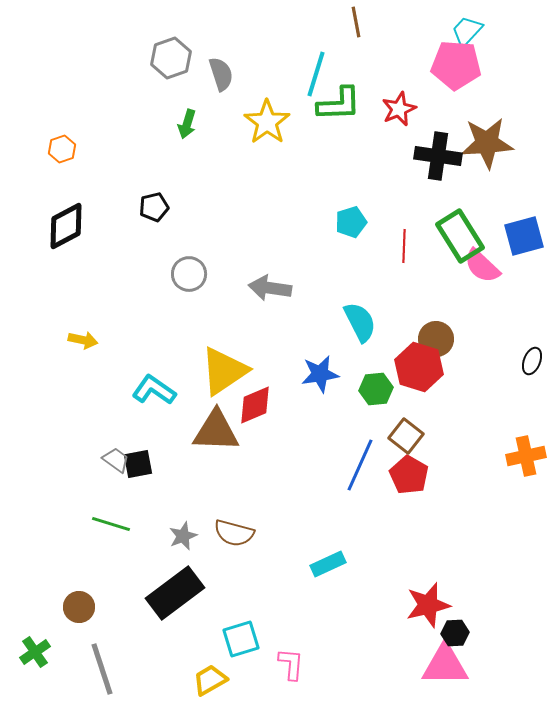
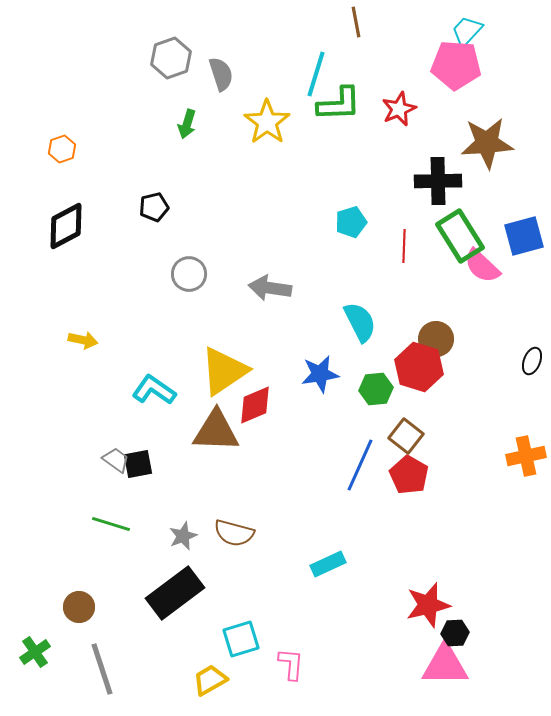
black cross at (438, 156): moved 25 px down; rotated 9 degrees counterclockwise
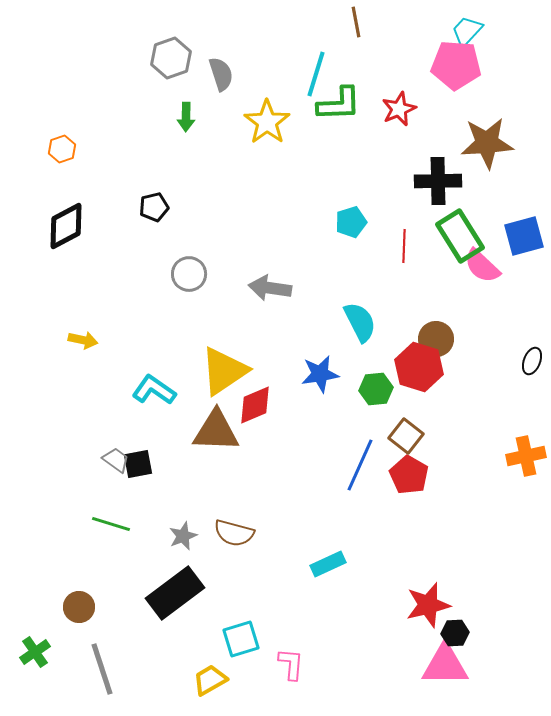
green arrow at (187, 124): moved 1 px left, 7 px up; rotated 16 degrees counterclockwise
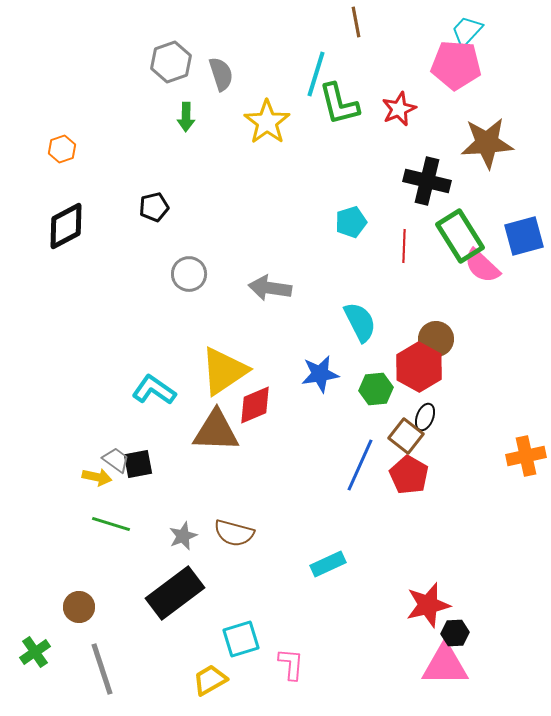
gray hexagon at (171, 58): moved 4 px down
green L-shape at (339, 104): rotated 78 degrees clockwise
black cross at (438, 181): moved 11 px left; rotated 15 degrees clockwise
yellow arrow at (83, 340): moved 14 px right, 137 px down
black ellipse at (532, 361): moved 107 px left, 56 px down
red hexagon at (419, 367): rotated 12 degrees clockwise
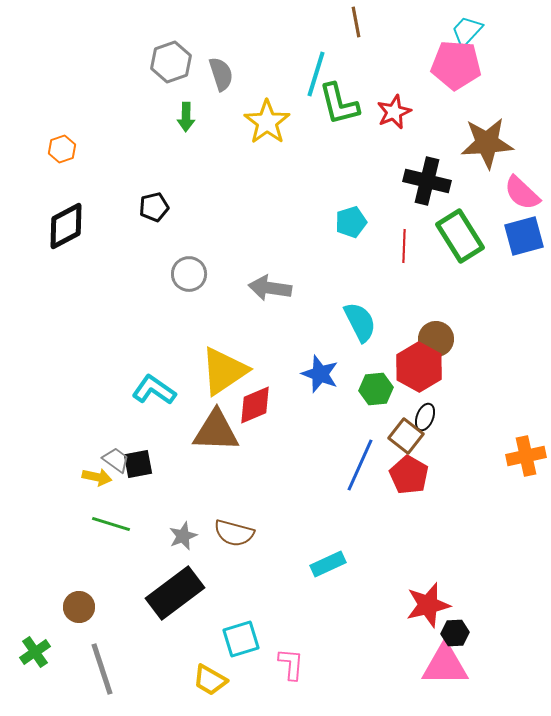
red star at (399, 109): moved 5 px left, 3 px down
pink semicircle at (482, 266): moved 40 px right, 73 px up
blue star at (320, 374): rotated 30 degrees clockwise
yellow trapezoid at (210, 680): rotated 120 degrees counterclockwise
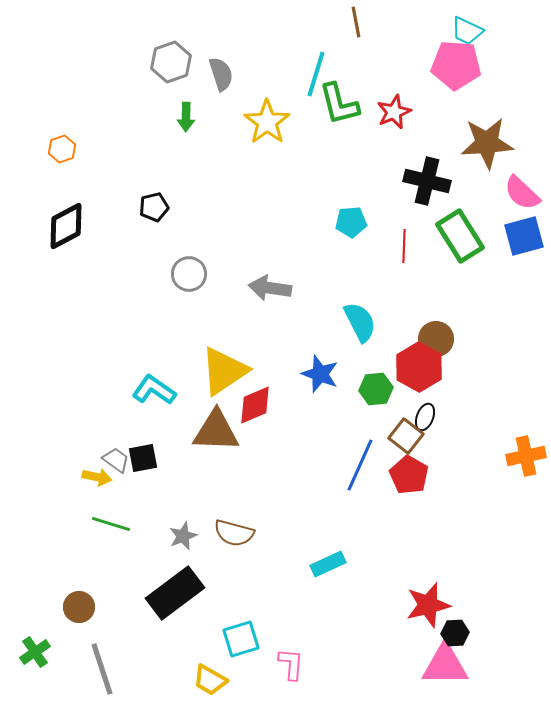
cyan trapezoid at (467, 31): rotated 108 degrees counterclockwise
cyan pentagon at (351, 222): rotated 12 degrees clockwise
black square at (138, 464): moved 5 px right, 6 px up
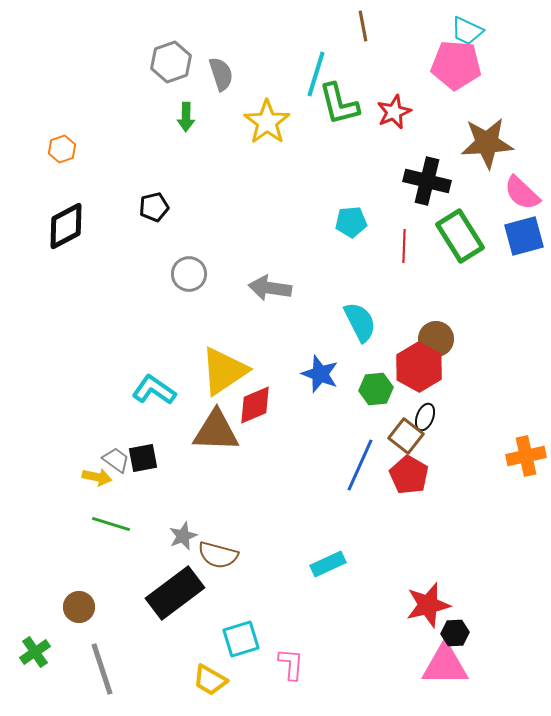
brown line at (356, 22): moved 7 px right, 4 px down
brown semicircle at (234, 533): moved 16 px left, 22 px down
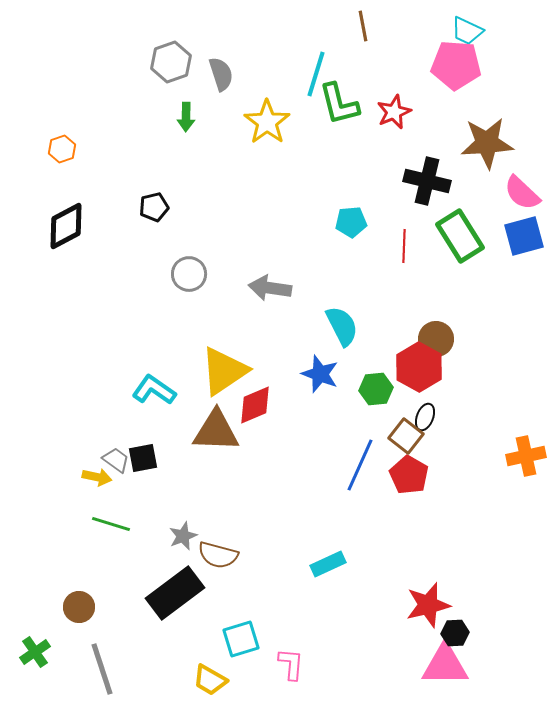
cyan semicircle at (360, 322): moved 18 px left, 4 px down
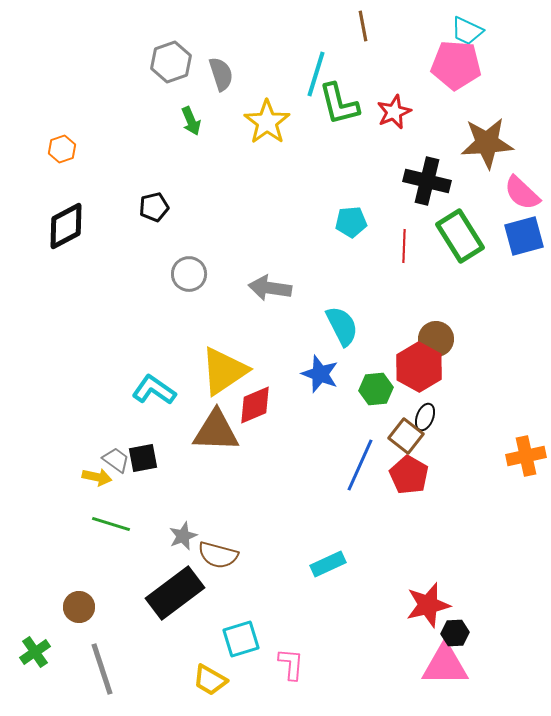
green arrow at (186, 117): moved 5 px right, 4 px down; rotated 24 degrees counterclockwise
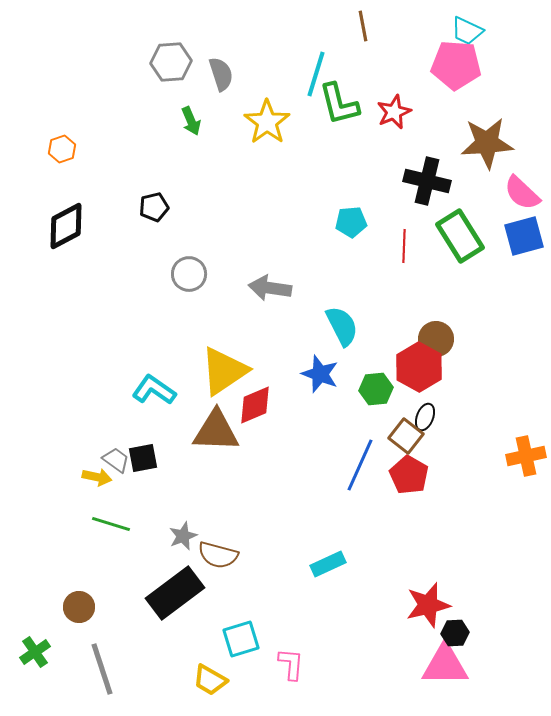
gray hexagon at (171, 62): rotated 15 degrees clockwise
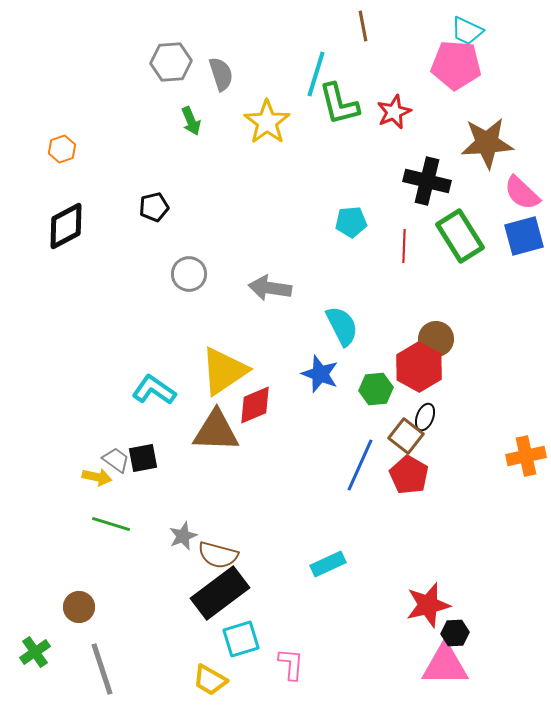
black rectangle at (175, 593): moved 45 px right
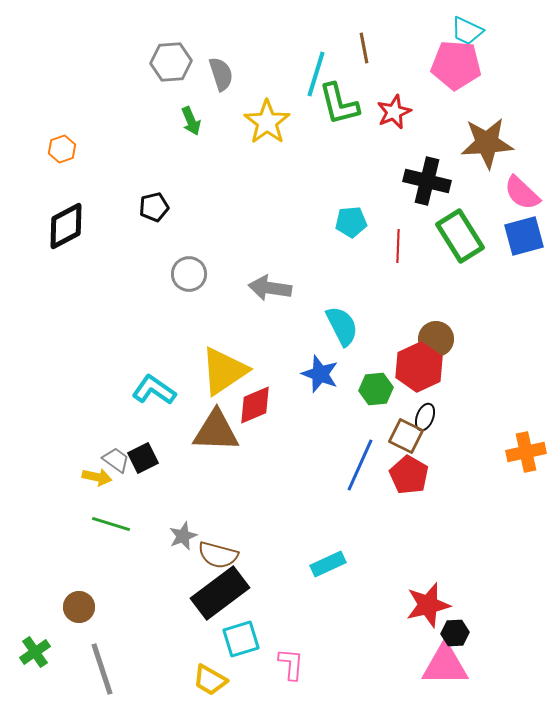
brown line at (363, 26): moved 1 px right, 22 px down
red line at (404, 246): moved 6 px left
red hexagon at (419, 367): rotated 6 degrees clockwise
brown square at (406, 436): rotated 12 degrees counterclockwise
orange cross at (526, 456): moved 4 px up
black square at (143, 458): rotated 16 degrees counterclockwise
